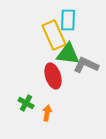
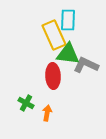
red ellipse: rotated 15 degrees clockwise
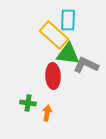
yellow rectangle: rotated 24 degrees counterclockwise
green cross: moved 2 px right; rotated 21 degrees counterclockwise
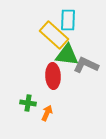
green triangle: moved 1 px left, 1 px down
orange arrow: rotated 14 degrees clockwise
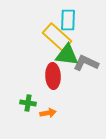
yellow rectangle: moved 3 px right, 2 px down
gray L-shape: moved 2 px up
orange arrow: moved 1 px right; rotated 56 degrees clockwise
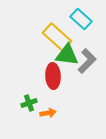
cyan rectangle: moved 13 px right, 1 px up; rotated 50 degrees counterclockwise
gray L-shape: moved 1 px right, 2 px up; rotated 110 degrees clockwise
green cross: moved 1 px right; rotated 28 degrees counterclockwise
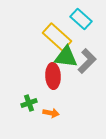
green triangle: moved 1 px left, 2 px down
orange arrow: moved 3 px right; rotated 21 degrees clockwise
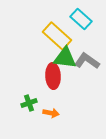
yellow rectangle: moved 1 px up
green triangle: moved 1 px left, 1 px down
gray L-shape: rotated 100 degrees counterclockwise
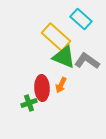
yellow rectangle: moved 1 px left, 1 px down
green triangle: moved 1 px left, 1 px up; rotated 15 degrees clockwise
red ellipse: moved 11 px left, 12 px down
orange arrow: moved 10 px right, 28 px up; rotated 105 degrees clockwise
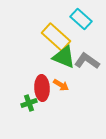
orange arrow: rotated 84 degrees counterclockwise
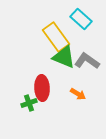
yellow rectangle: rotated 12 degrees clockwise
orange arrow: moved 17 px right, 9 px down
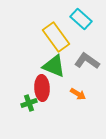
green triangle: moved 10 px left, 9 px down
